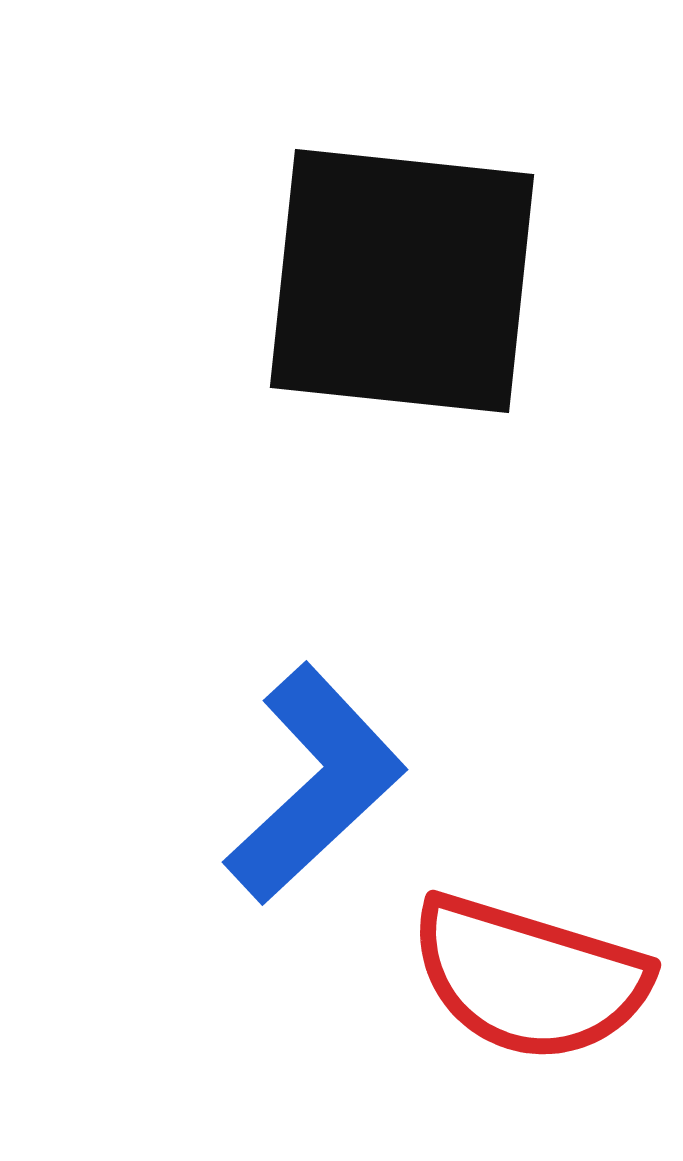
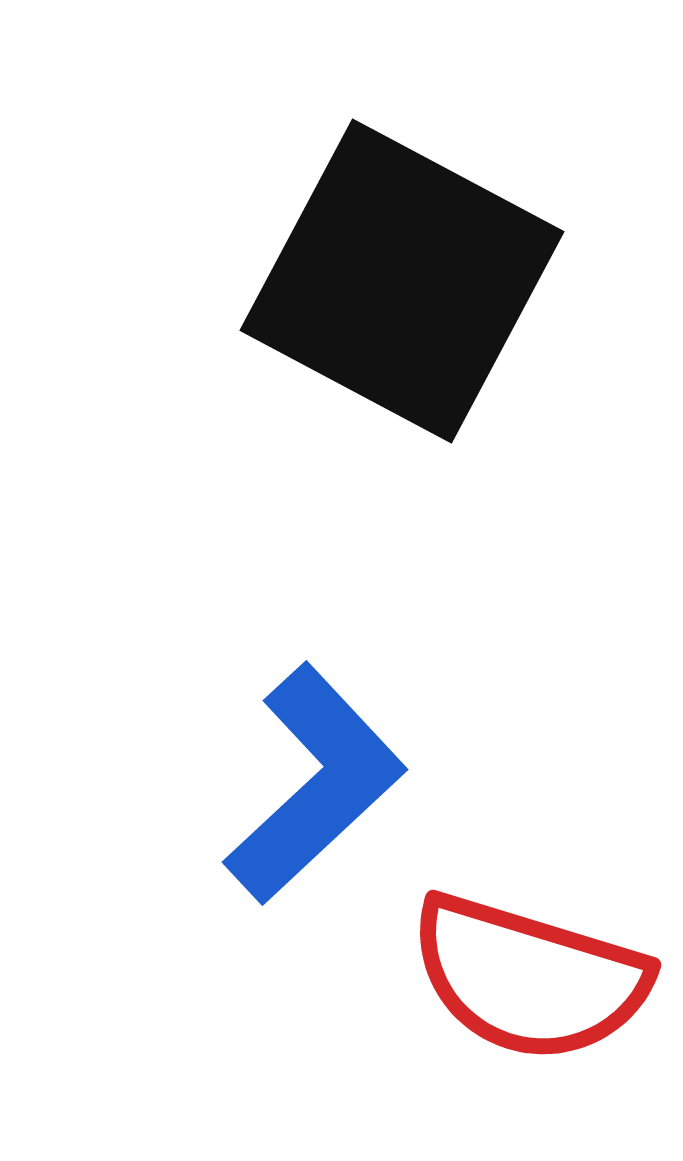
black square: rotated 22 degrees clockwise
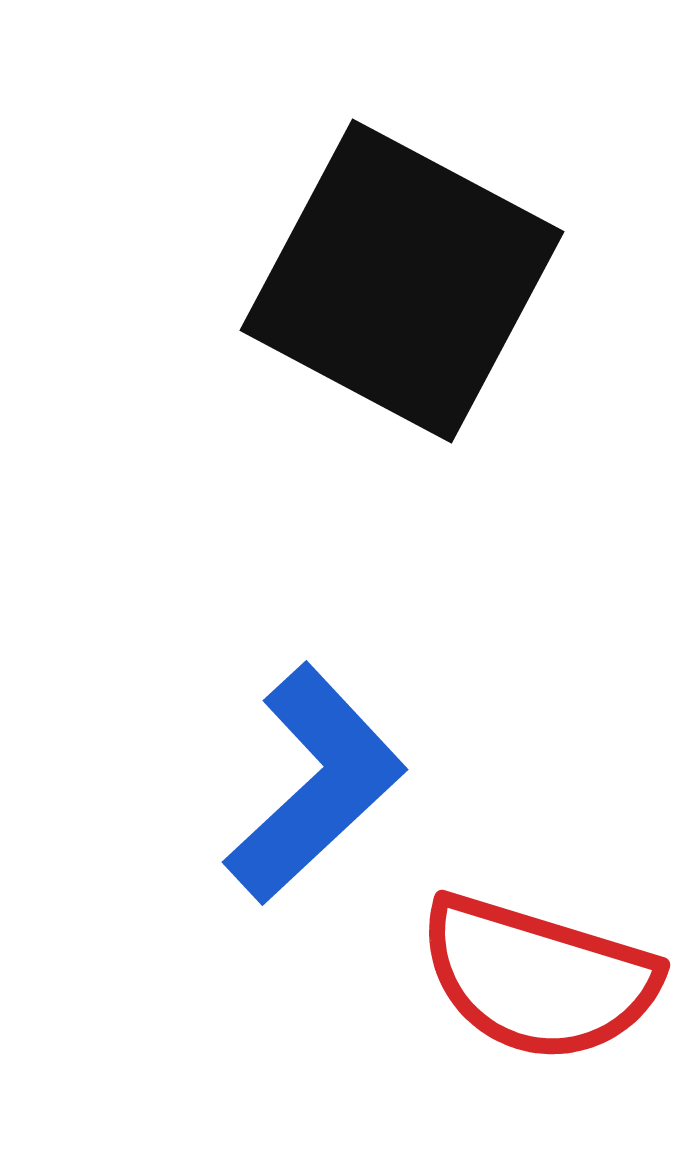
red semicircle: moved 9 px right
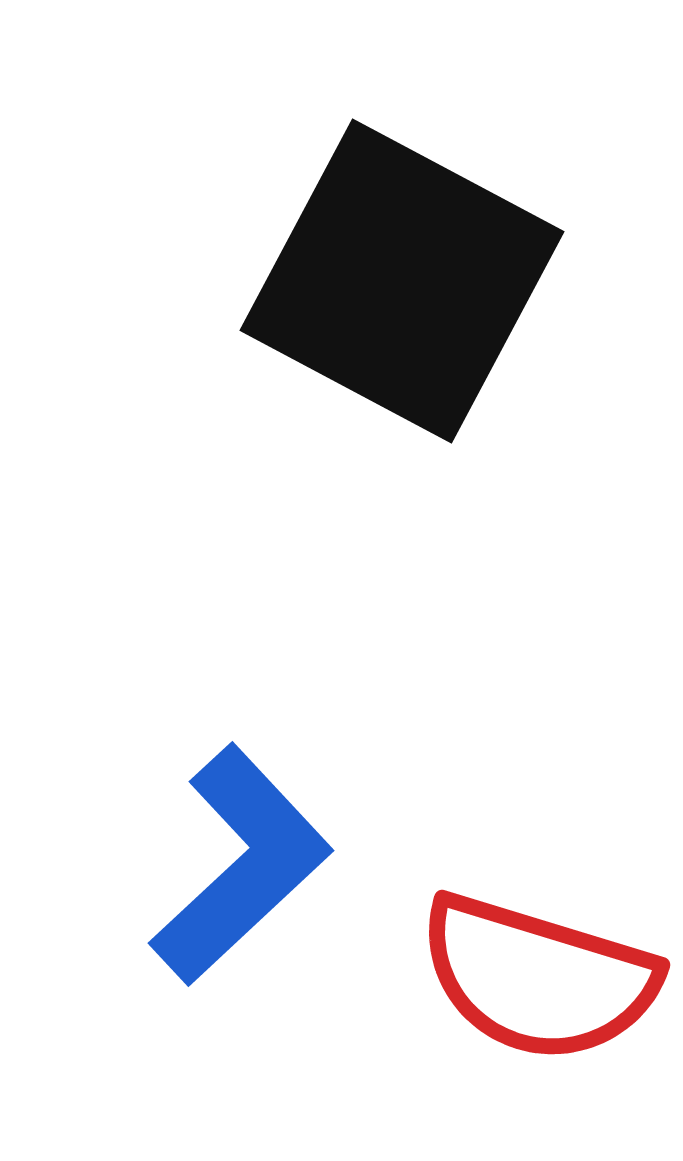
blue L-shape: moved 74 px left, 81 px down
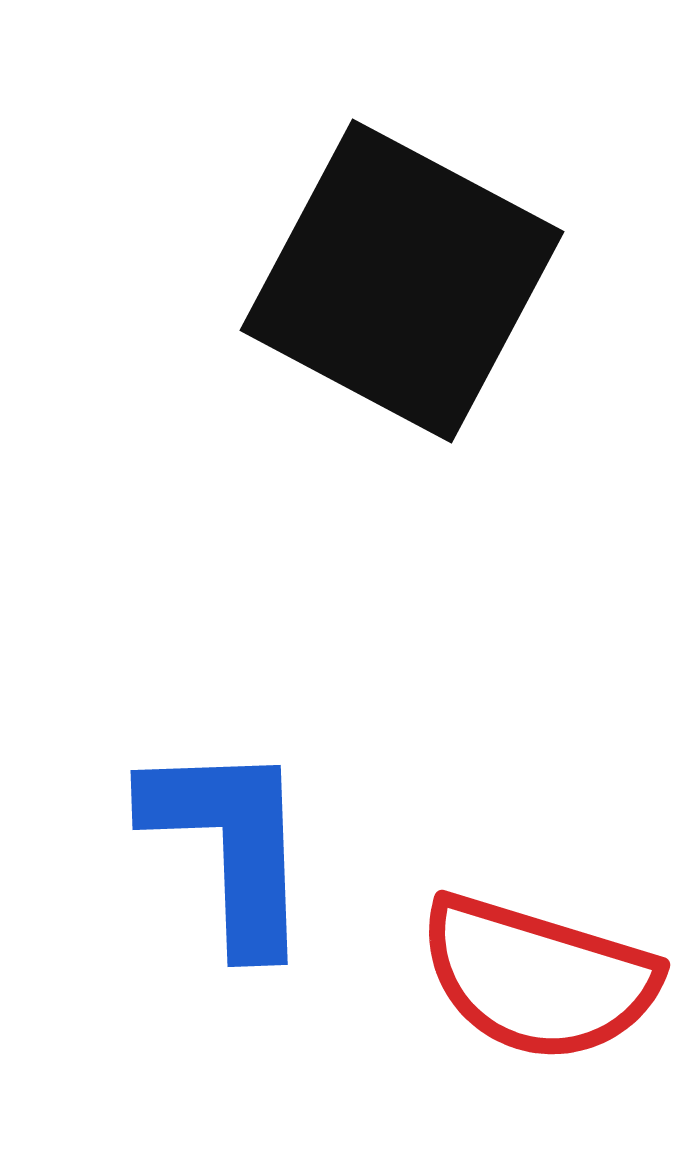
blue L-shape: moved 11 px left, 20 px up; rotated 49 degrees counterclockwise
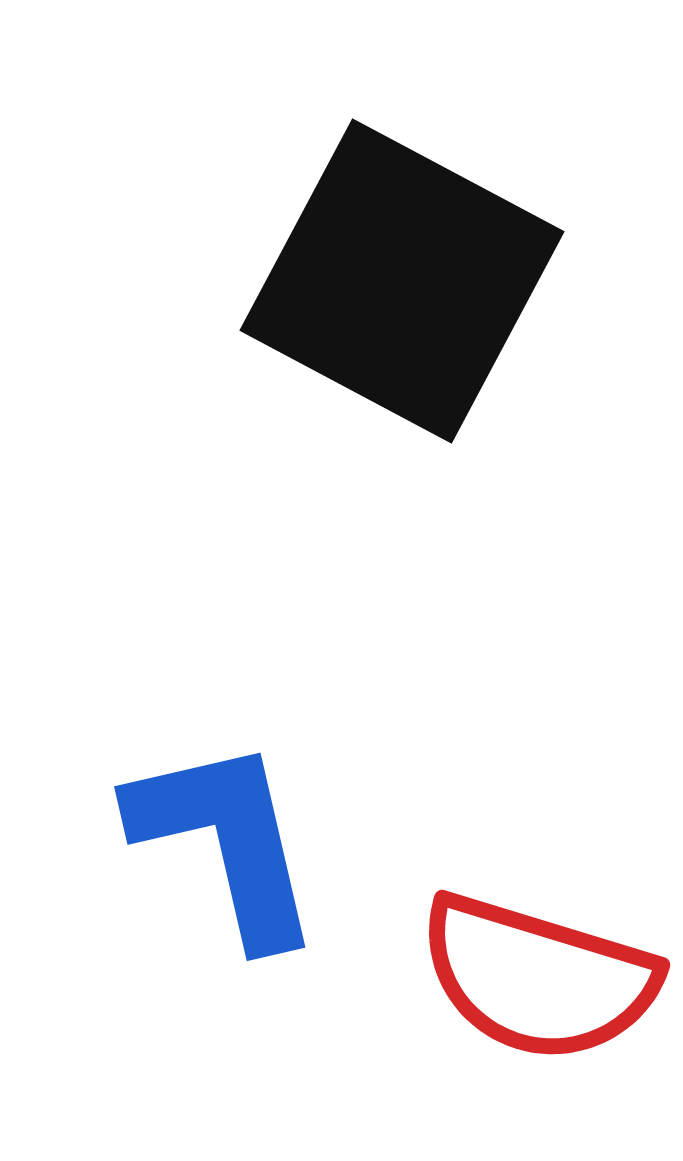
blue L-shape: moved 4 px left, 4 px up; rotated 11 degrees counterclockwise
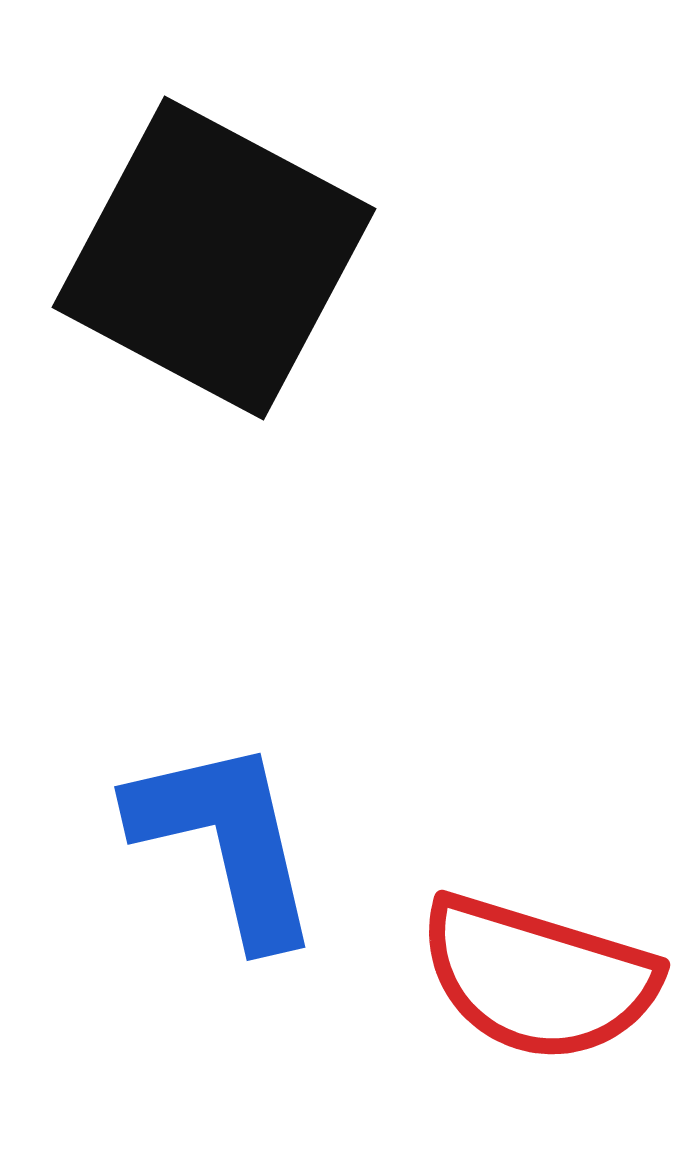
black square: moved 188 px left, 23 px up
